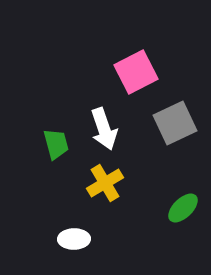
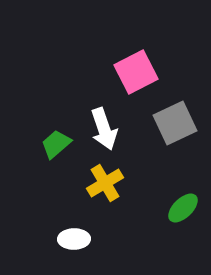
green trapezoid: rotated 116 degrees counterclockwise
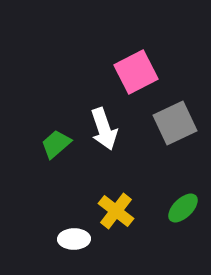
yellow cross: moved 11 px right, 28 px down; rotated 21 degrees counterclockwise
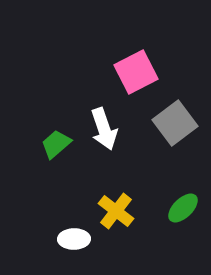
gray square: rotated 12 degrees counterclockwise
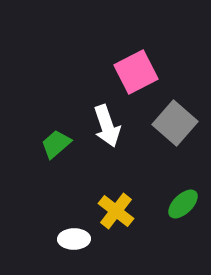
gray square: rotated 12 degrees counterclockwise
white arrow: moved 3 px right, 3 px up
green ellipse: moved 4 px up
